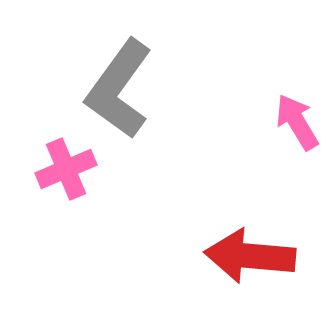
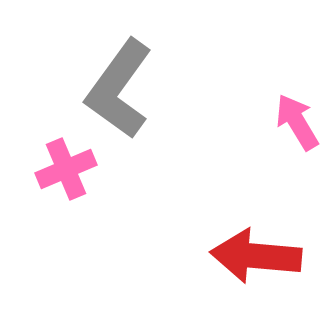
red arrow: moved 6 px right
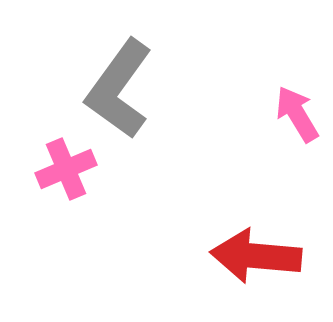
pink arrow: moved 8 px up
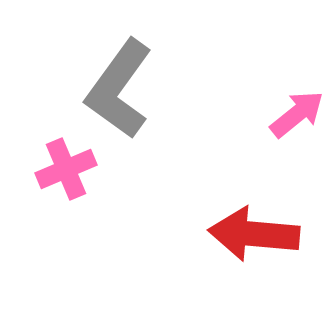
pink arrow: rotated 82 degrees clockwise
red arrow: moved 2 px left, 22 px up
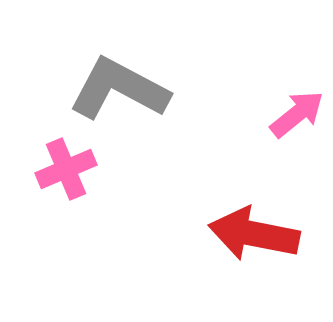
gray L-shape: rotated 82 degrees clockwise
red arrow: rotated 6 degrees clockwise
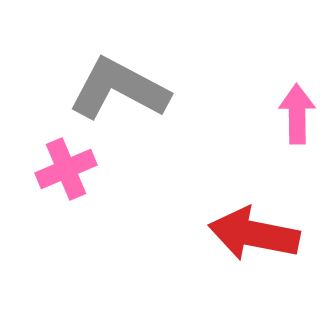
pink arrow: rotated 52 degrees counterclockwise
